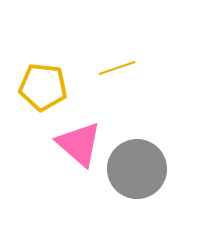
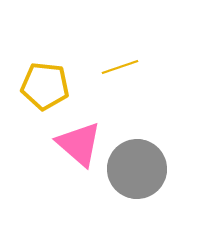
yellow line: moved 3 px right, 1 px up
yellow pentagon: moved 2 px right, 1 px up
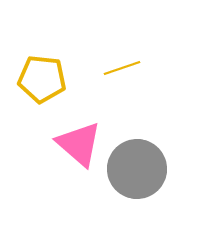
yellow line: moved 2 px right, 1 px down
yellow pentagon: moved 3 px left, 7 px up
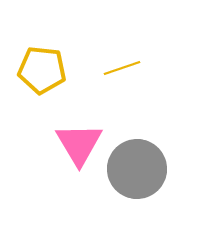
yellow pentagon: moved 9 px up
pink triangle: rotated 18 degrees clockwise
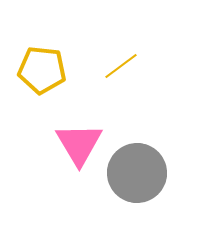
yellow line: moved 1 px left, 2 px up; rotated 18 degrees counterclockwise
gray circle: moved 4 px down
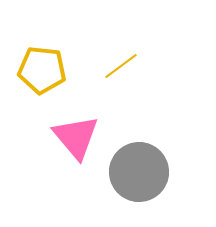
pink triangle: moved 3 px left, 7 px up; rotated 9 degrees counterclockwise
gray circle: moved 2 px right, 1 px up
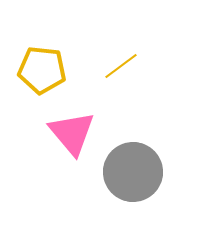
pink triangle: moved 4 px left, 4 px up
gray circle: moved 6 px left
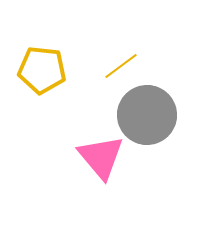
pink triangle: moved 29 px right, 24 px down
gray circle: moved 14 px right, 57 px up
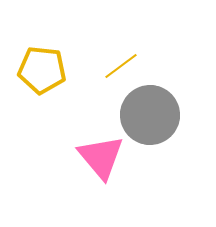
gray circle: moved 3 px right
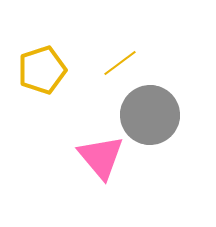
yellow line: moved 1 px left, 3 px up
yellow pentagon: rotated 24 degrees counterclockwise
